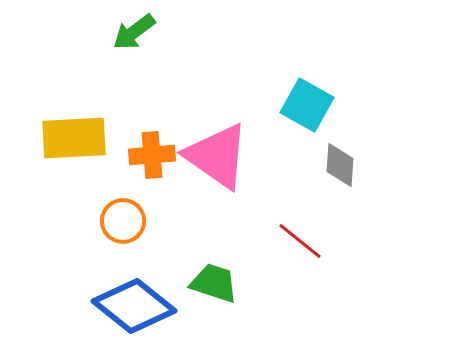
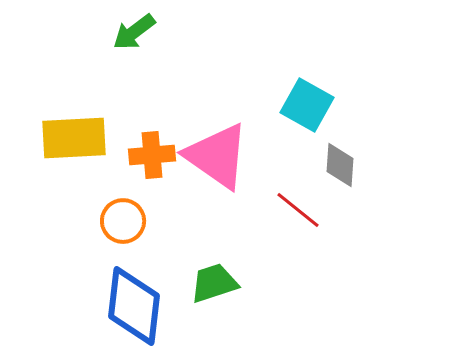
red line: moved 2 px left, 31 px up
green trapezoid: rotated 36 degrees counterclockwise
blue diamond: rotated 58 degrees clockwise
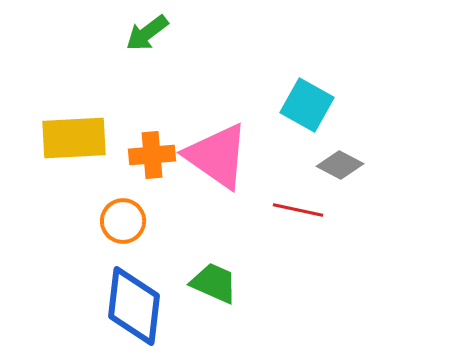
green arrow: moved 13 px right, 1 px down
gray diamond: rotated 66 degrees counterclockwise
red line: rotated 27 degrees counterclockwise
green trapezoid: rotated 42 degrees clockwise
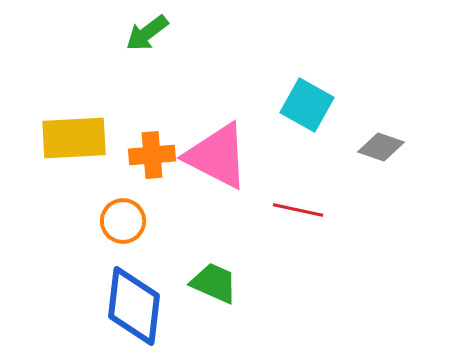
pink triangle: rotated 8 degrees counterclockwise
gray diamond: moved 41 px right, 18 px up; rotated 9 degrees counterclockwise
